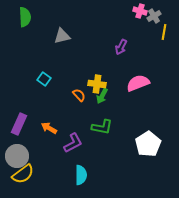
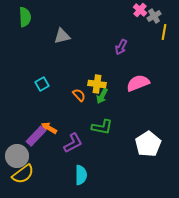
pink cross: moved 1 px up; rotated 24 degrees clockwise
cyan square: moved 2 px left, 5 px down; rotated 24 degrees clockwise
purple rectangle: moved 17 px right, 12 px down; rotated 20 degrees clockwise
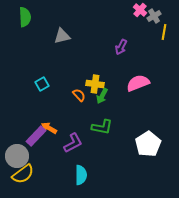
yellow cross: moved 2 px left
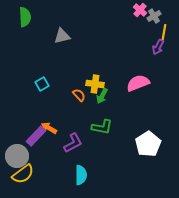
purple arrow: moved 37 px right
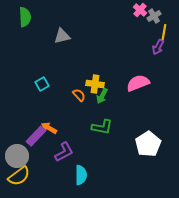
purple L-shape: moved 9 px left, 9 px down
yellow semicircle: moved 4 px left, 2 px down
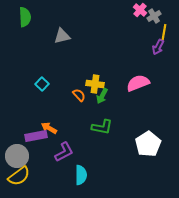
cyan square: rotated 16 degrees counterclockwise
purple rectangle: rotated 35 degrees clockwise
